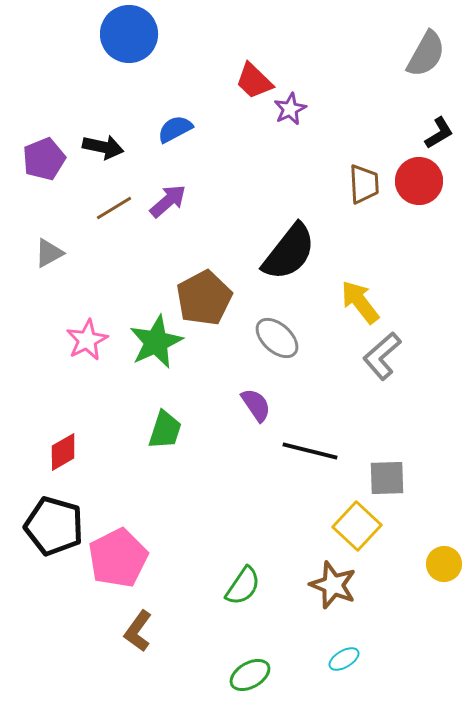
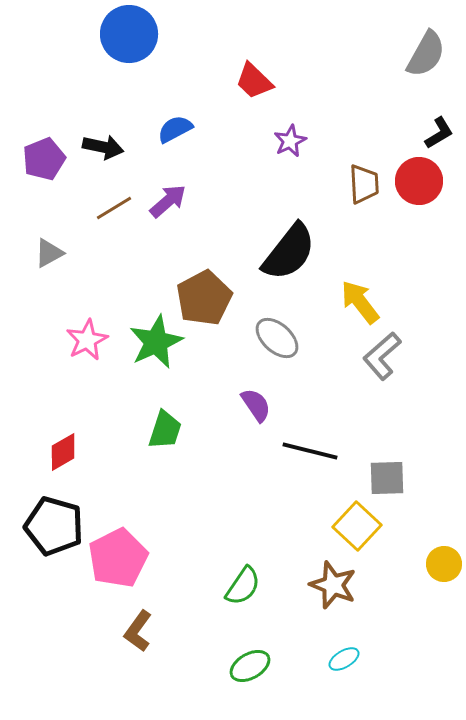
purple star: moved 32 px down
green ellipse: moved 9 px up
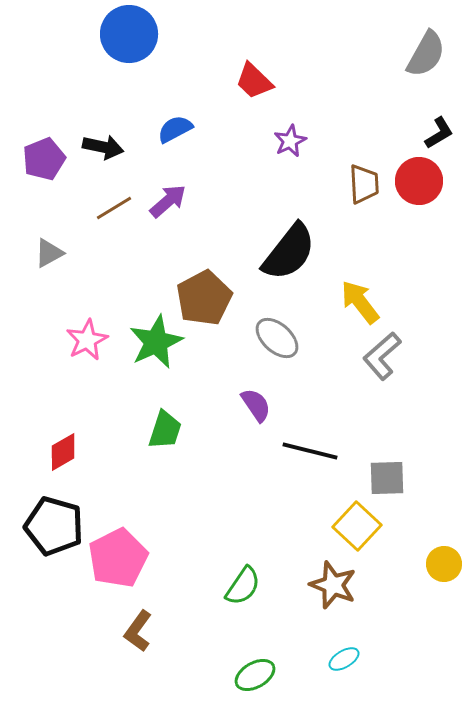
green ellipse: moved 5 px right, 9 px down
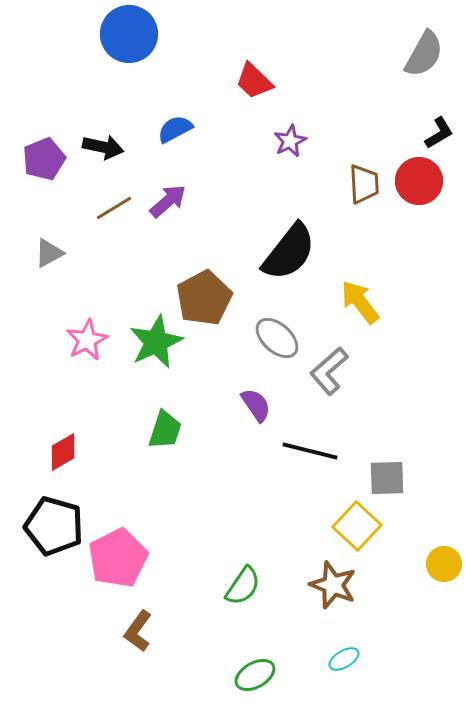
gray semicircle: moved 2 px left
gray L-shape: moved 53 px left, 15 px down
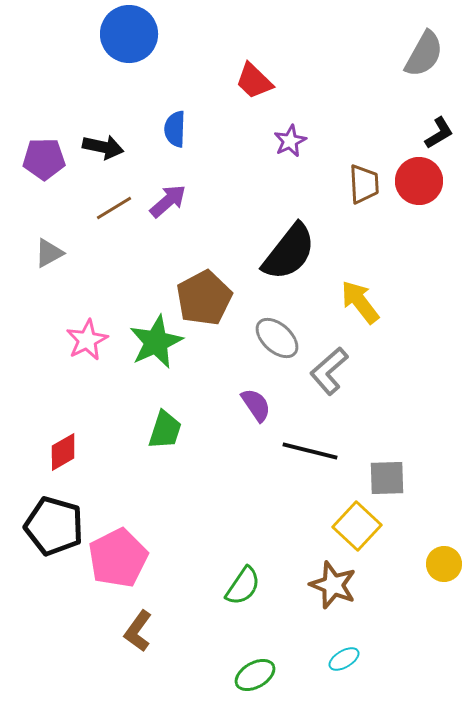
blue semicircle: rotated 60 degrees counterclockwise
purple pentagon: rotated 21 degrees clockwise
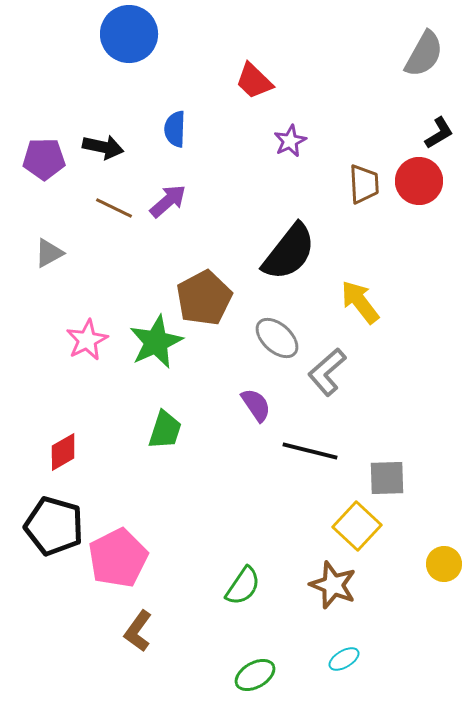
brown line: rotated 57 degrees clockwise
gray L-shape: moved 2 px left, 1 px down
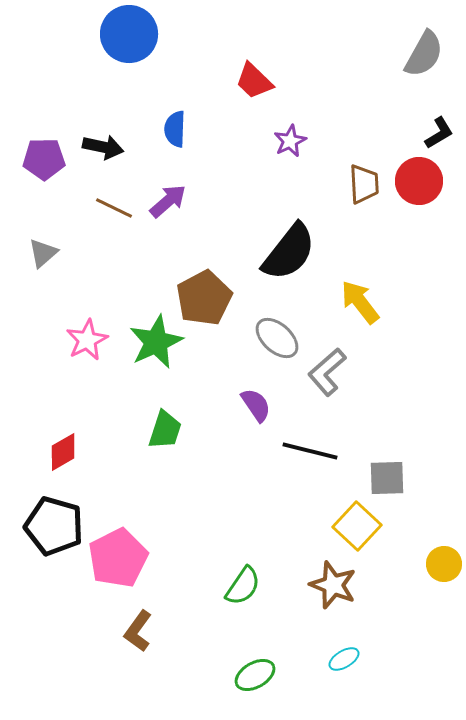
gray triangle: moved 6 px left; rotated 12 degrees counterclockwise
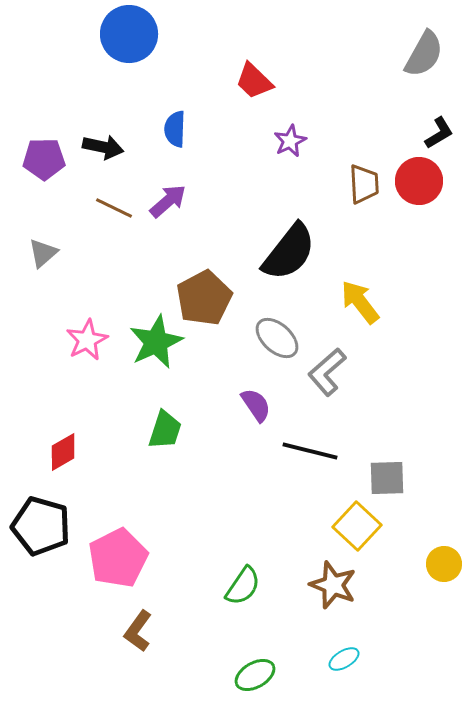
black pentagon: moved 13 px left
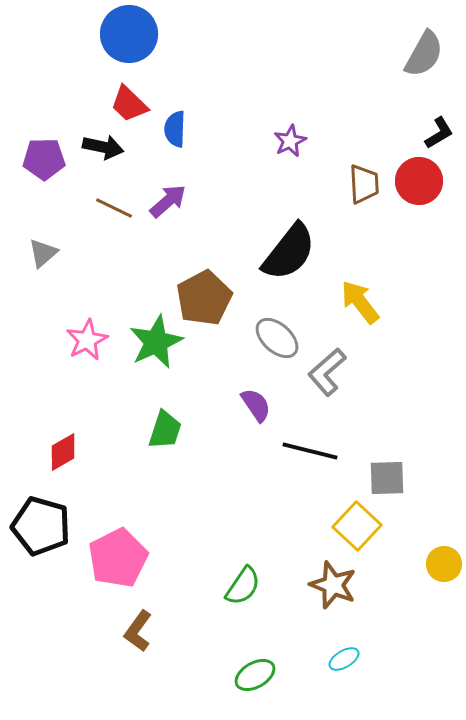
red trapezoid: moved 125 px left, 23 px down
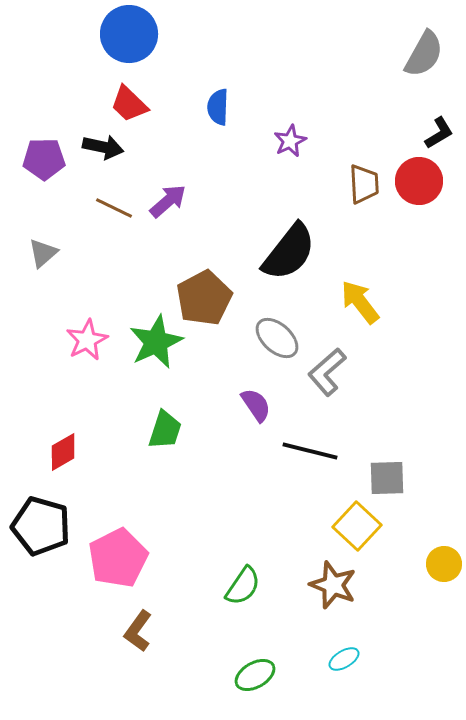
blue semicircle: moved 43 px right, 22 px up
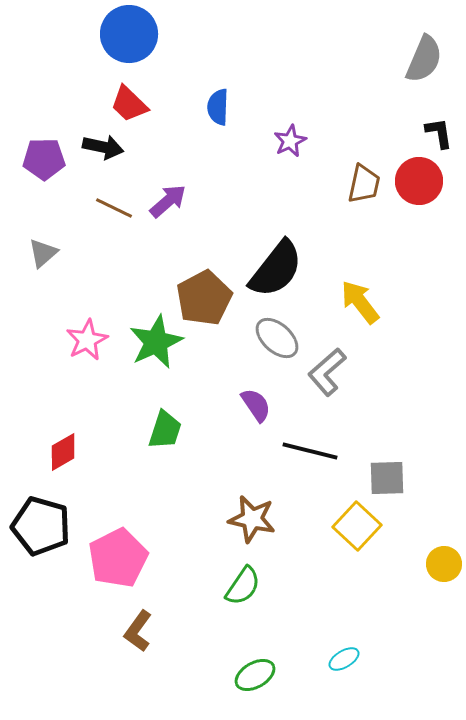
gray semicircle: moved 5 px down; rotated 6 degrees counterclockwise
black L-shape: rotated 68 degrees counterclockwise
brown trapezoid: rotated 15 degrees clockwise
black semicircle: moved 13 px left, 17 px down
brown star: moved 81 px left, 66 px up; rotated 9 degrees counterclockwise
